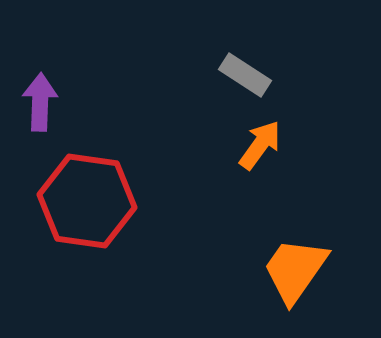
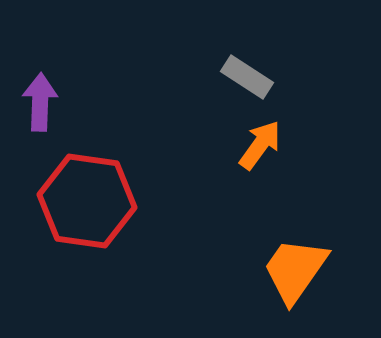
gray rectangle: moved 2 px right, 2 px down
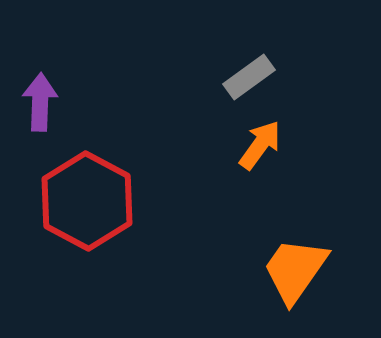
gray rectangle: moved 2 px right; rotated 69 degrees counterclockwise
red hexagon: rotated 20 degrees clockwise
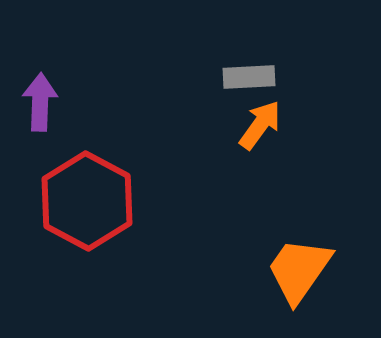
gray rectangle: rotated 33 degrees clockwise
orange arrow: moved 20 px up
orange trapezoid: moved 4 px right
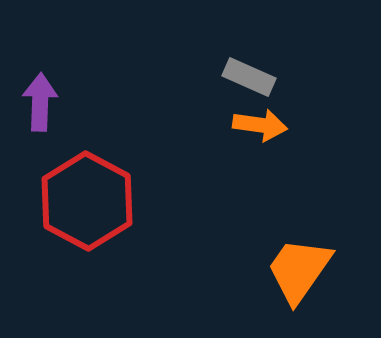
gray rectangle: rotated 27 degrees clockwise
orange arrow: rotated 62 degrees clockwise
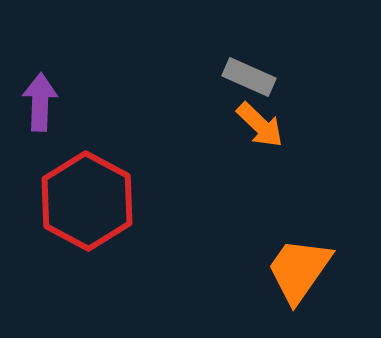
orange arrow: rotated 36 degrees clockwise
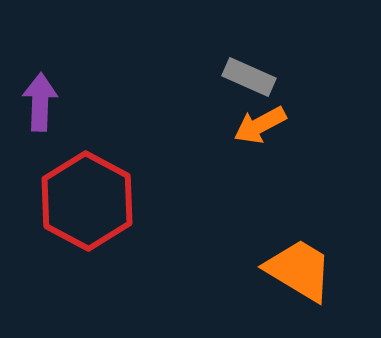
orange arrow: rotated 108 degrees clockwise
orange trapezoid: rotated 86 degrees clockwise
